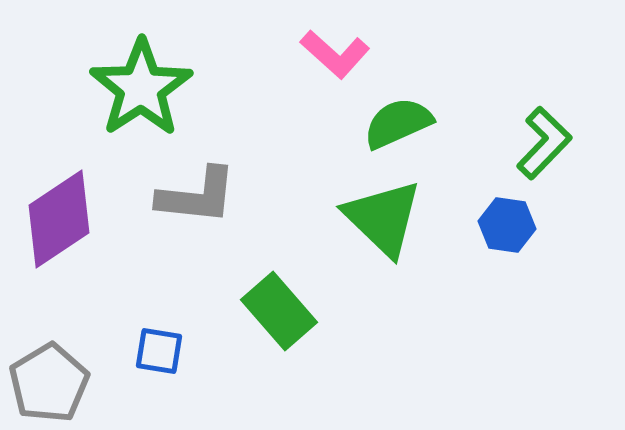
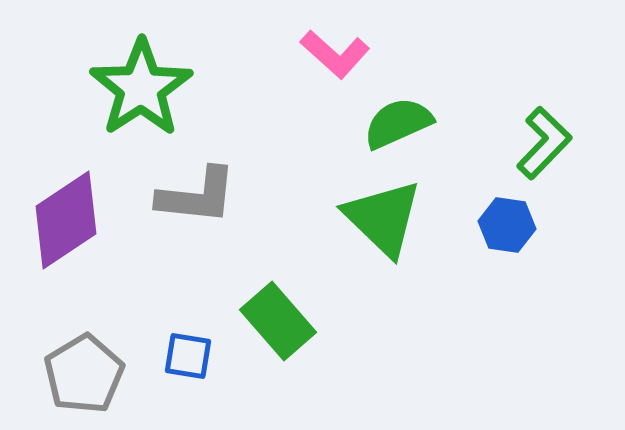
purple diamond: moved 7 px right, 1 px down
green rectangle: moved 1 px left, 10 px down
blue square: moved 29 px right, 5 px down
gray pentagon: moved 35 px right, 9 px up
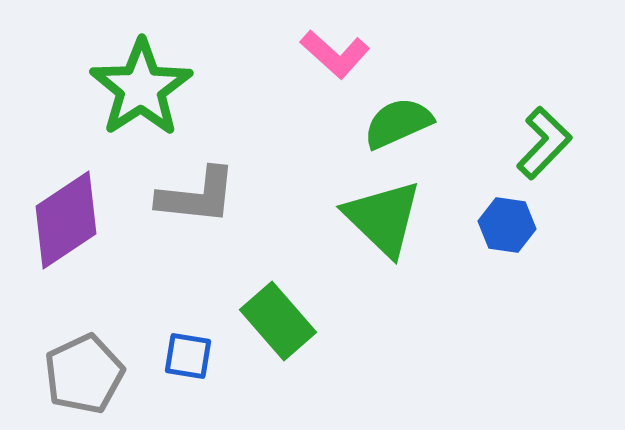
gray pentagon: rotated 6 degrees clockwise
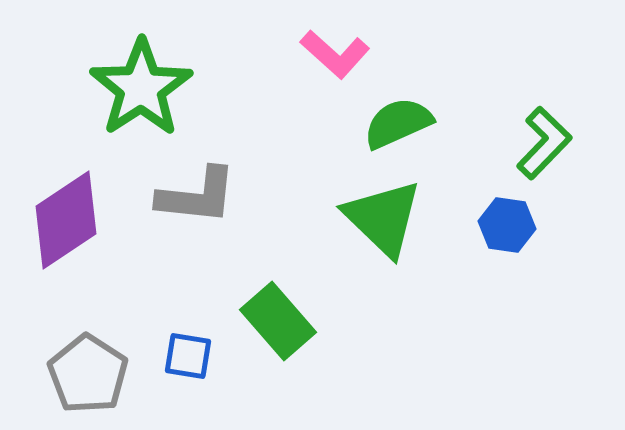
gray pentagon: moved 4 px right; rotated 14 degrees counterclockwise
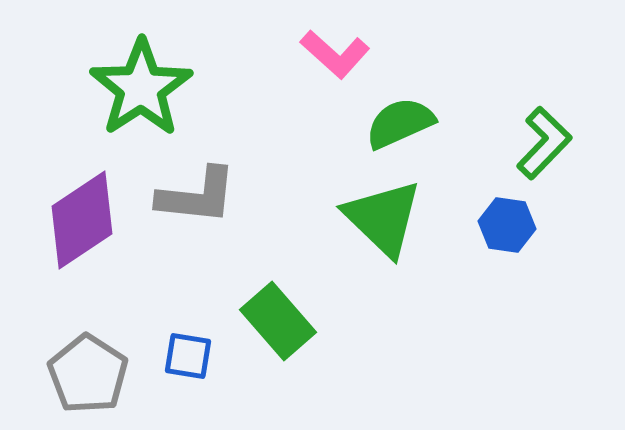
green semicircle: moved 2 px right
purple diamond: moved 16 px right
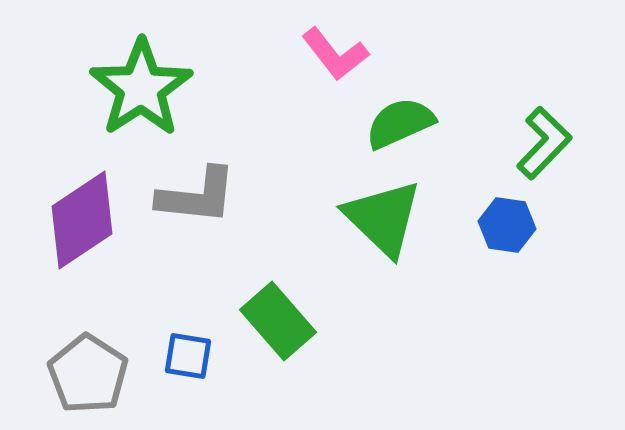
pink L-shape: rotated 10 degrees clockwise
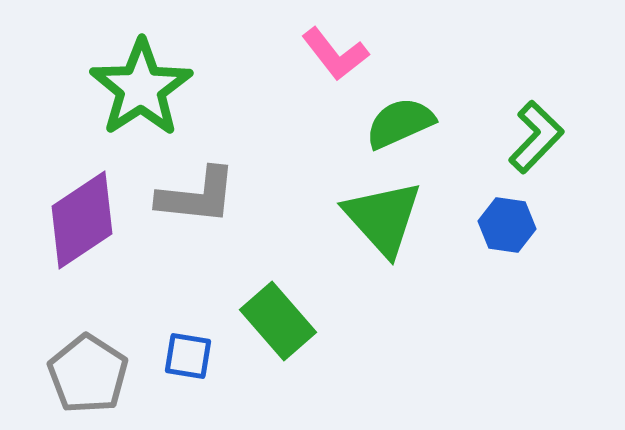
green L-shape: moved 8 px left, 6 px up
green triangle: rotated 4 degrees clockwise
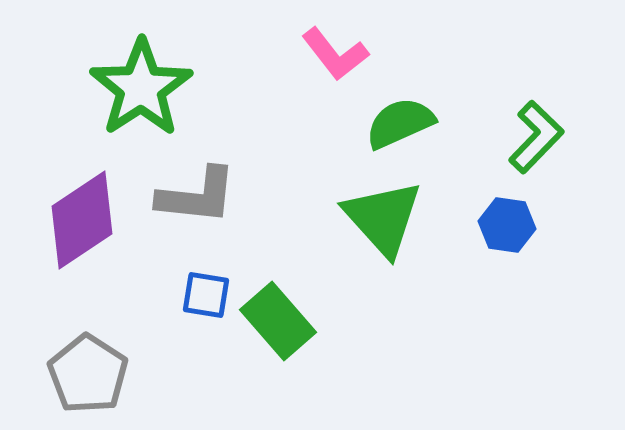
blue square: moved 18 px right, 61 px up
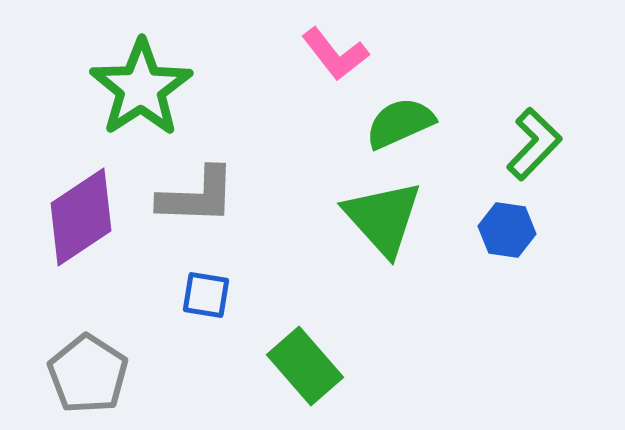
green L-shape: moved 2 px left, 7 px down
gray L-shape: rotated 4 degrees counterclockwise
purple diamond: moved 1 px left, 3 px up
blue hexagon: moved 5 px down
green rectangle: moved 27 px right, 45 px down
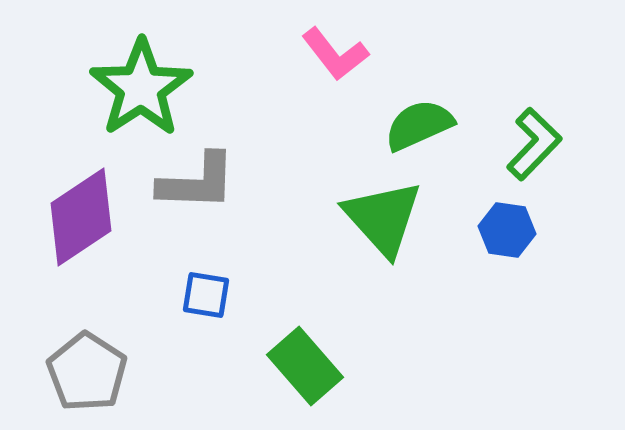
green semicircle: moved 19 px right, 2 px down
gray L-shape: moved 14 px up
gray pentagon: moved 1 px left, 2 px up
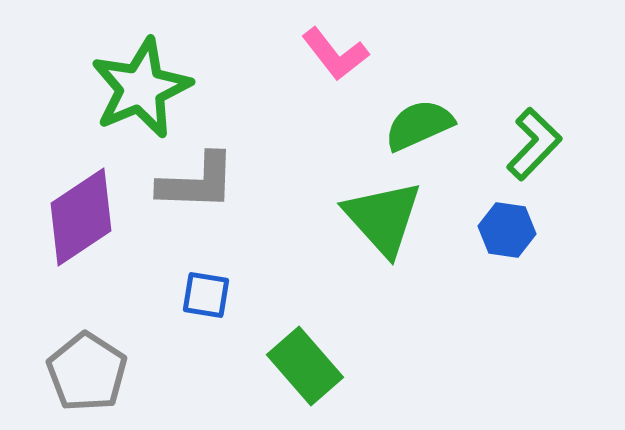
green star: rotated 10 degrees clockwise
